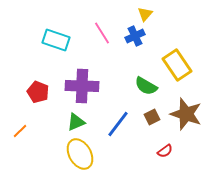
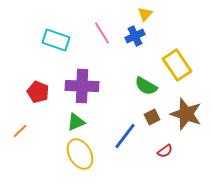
blue line: moved 7 px right, 12 px down
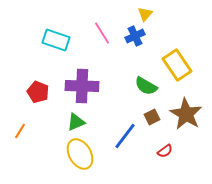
brown star: rotated 12 degrees clockwise
orange line: rotated 14 degrees counterclockwise
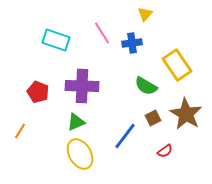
blue cross: moved 3 px left, 7 px down; rotated 18 degrees clockwise
brown square: moved 1 px right, 1 px down
